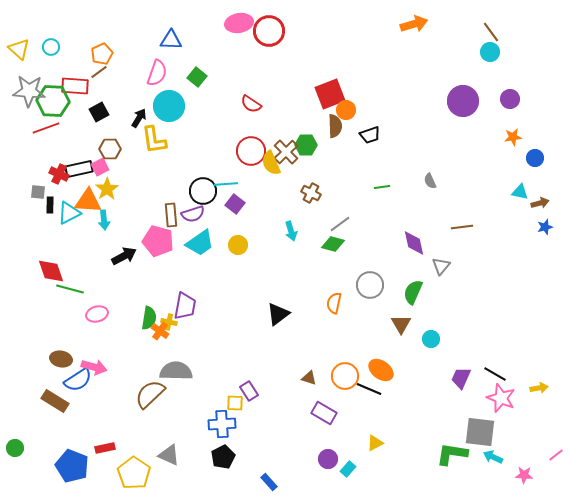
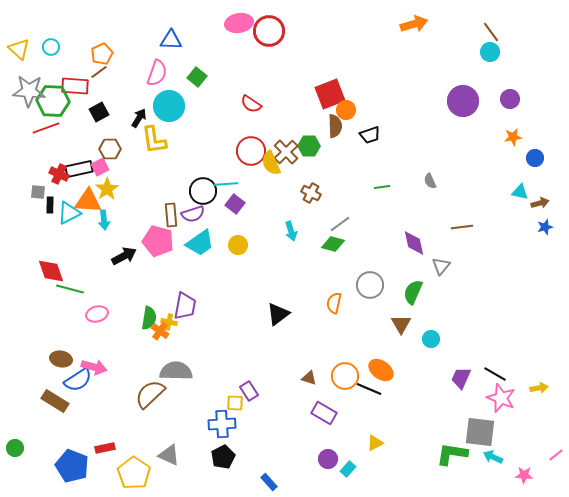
green hexagon at (306, 145): moved 3 px right, 1 px down
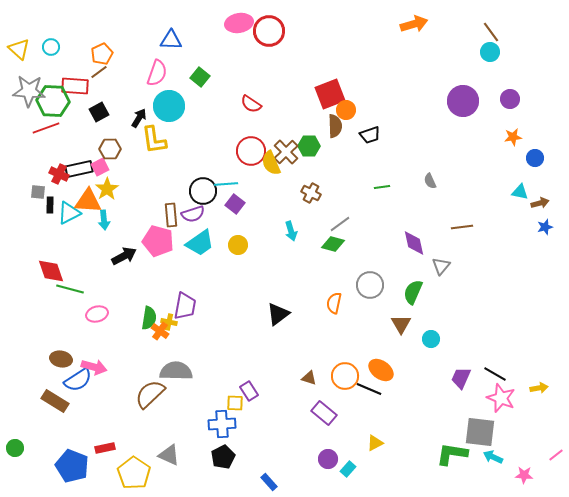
green square at (197, 77): moved 3 px right
purple rectangle at (324, 413): rotated 10 degrees clockwise
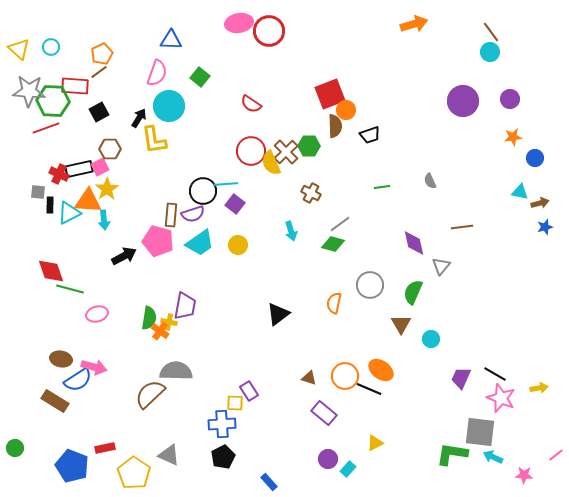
brown rectangle at (171, 215): rotated 10 degrees clockwise
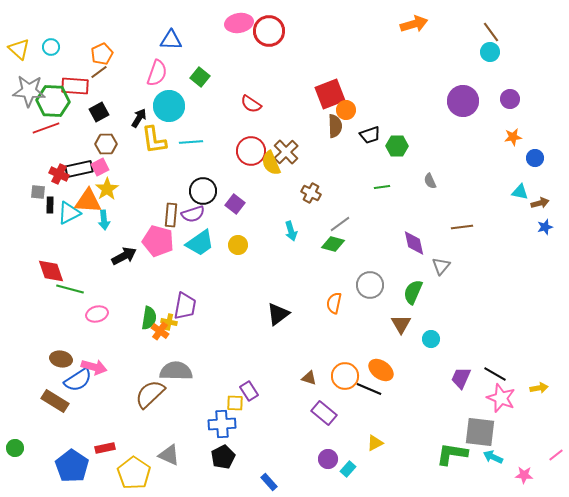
green hexagon at (309, 146): moved 88 px right
brown hexagon at (110, 149): moved 4 px left, 5 px up
cyan line at (226, 184): moved 35 px left, 42 px up
blue pentagon at (72, 466): rotated 12 degrees clockwise
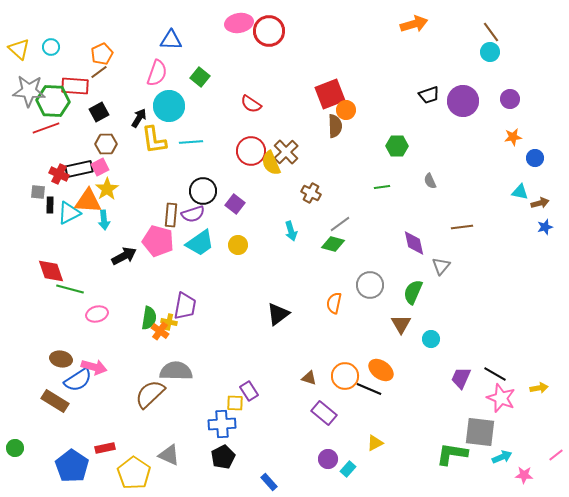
black trapezoid at (370, 135): moved 59 px right, 40 px up
cyan arrow at (493, 457): moved 9 px right; rotated 132 degrees clockwise
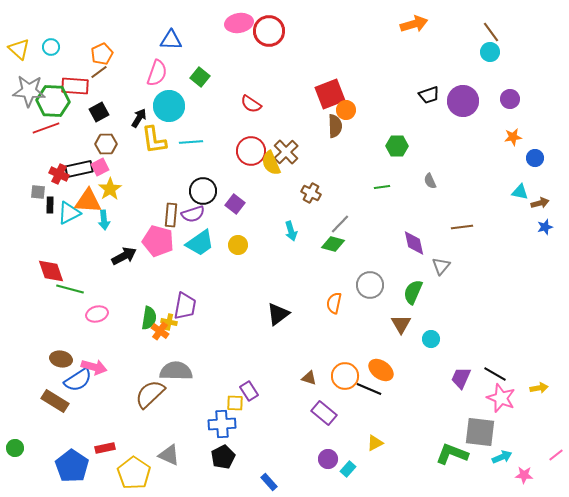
yellow star at (107, 189): moved 3 px right
gray line at (340, 224): rotated 10 degrees counterclockwise
green L-shape at (452, 454): rotated 12 degrees clockwise
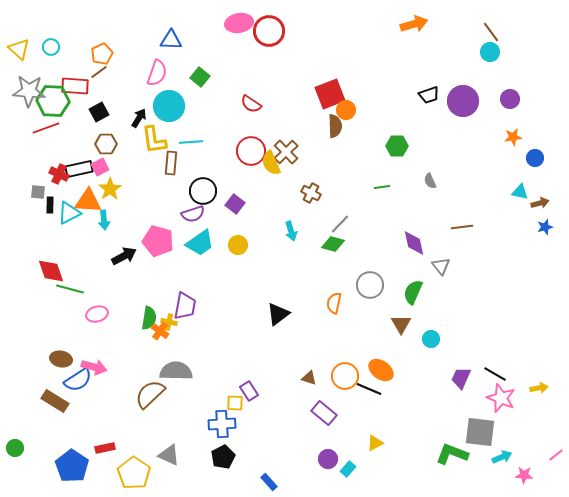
brown rectangle at (171, 215): moved 52 px up
gray triangle at (441, 266): rotated 18 degrees counterclockwise
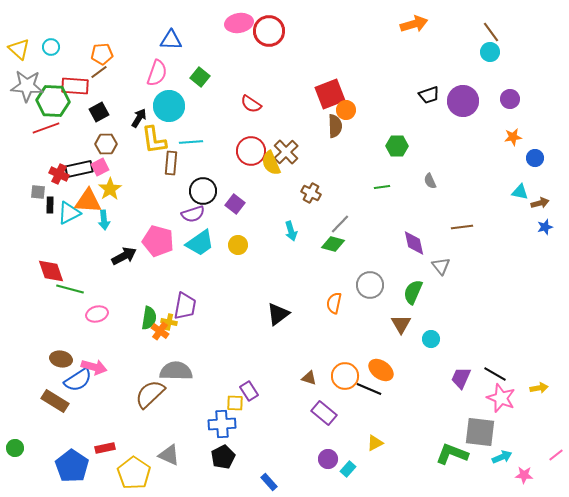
orange pentagon at (102, 54): rotated 20 degrees clockwise
gray star at (29, 91): moved 2 px left, 5 px up
